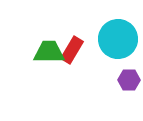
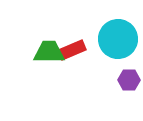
red rectangle: rotated 36 degrees clockwise
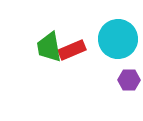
green trapezoid: moved 5 px up; rotated 100 degrees counterclockwise
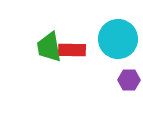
red rectangle: rotated 24 degrees clockwise
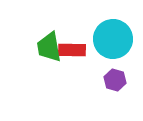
cyan circle: moved 5 px left
purple hexagon: moved 14 px left; rotated 15 degrees clockwise
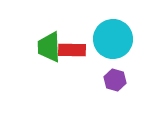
green trapezoid: rotated 8 degrees clockwise
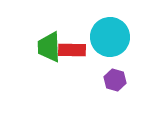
cyan circle: moved 3 px left, 2 px up
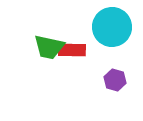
cyan circle: moved 2 px right, 10 px up
green trapezoid: rotated 76 degrees counterclockwise
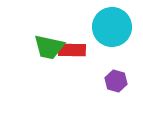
purple hexagon: moved 1 px right, 1 px down
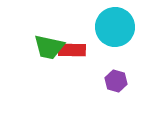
cyan circle: moved 3 px right
